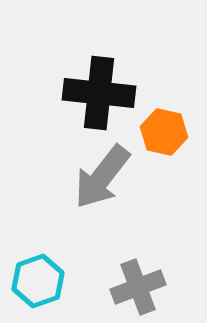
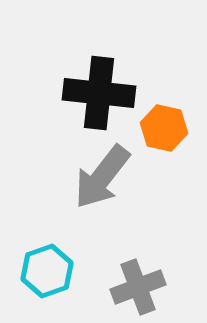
orange hexagon: moved 4 px up
cyan hexagon: moved 9 px right, 10 px up
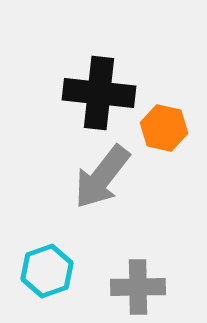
gray cross: rotated 20 degrees clockwise
